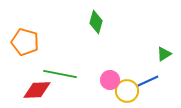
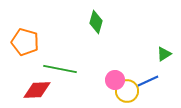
green line: moved 5 px up
pink circle: moved 5 px right
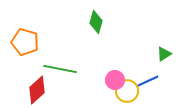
red diamond: rotated 40 degrees counterclockwise
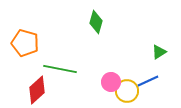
orange pentagon: moved 1 px down
green triangle: moved 5 px left, 2 px up
pink circle: moved 4 px left, 2 px down
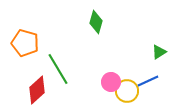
green line: moved 2 px left; rotated 48 degrees clockwise
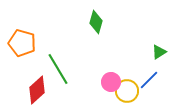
orange pentagon: moved 3 px left
blue line: moved 1 px right, 1 px up; rotated 20 degrees counterclockwise
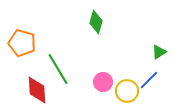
pink circle: moved 8 px left
red diamond: rotated 52 degrees counterclockwise
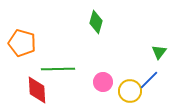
green triangle: rotated 21 degrees counterclockwise
green line: rotated 60 degrees counterclockwise
yellow circle: moved 3 px right
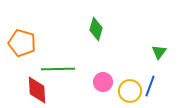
green diamond: moved 7 px down
blue line: moved 1 px right, 6 px down; rotated 25 degrees counterclockwise
